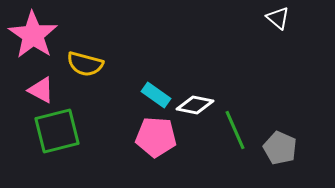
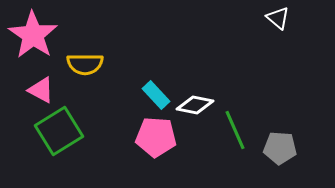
yellow semicircle: rotated 15 degrees counterclockwise
cyan rectangle: rotated 12 degrees clockwise
green square: moved 2 px right; rotated 18 degrees counterclockwise
gray pentagon: rotated 20 degrees counterclockwise
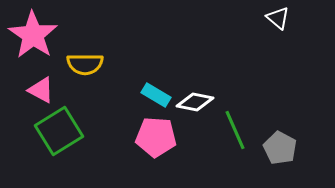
cyan rectangle: rotated 16 degrees counterclockwise
white diamond: moved 3 px up
gray pentagon: rotated 24 degrees clockwise
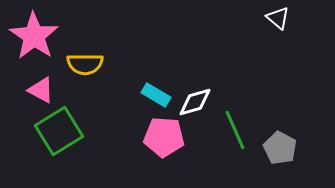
pink star: moved 1 px right, 1 px down
white diamond: rotated 27 degrees counterclockwise
pink pentagon: moved 8 px right
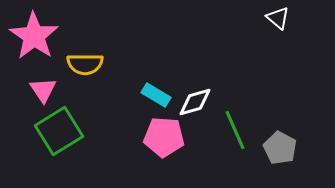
pink triangle: moved 2 px right; rotated 28 degrees clockwise
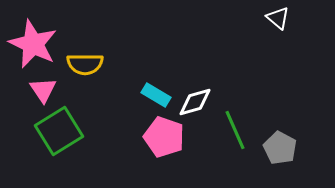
pink star: moved 1 px left, 8 px down; rotated 9 degrees counterclockwise
pink pentagon: rotated 15 degrees clockwise
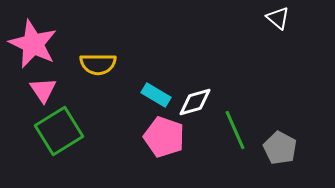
yellow semicircle: moved 13 px right
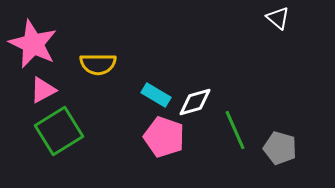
pink triangle: rotated 36 degrees clockwise
gray pentagon: rotated 12 degrees counterclockwise
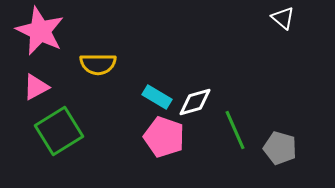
white triangle: moved 5 px right
pink star: moved 7 px right, 13 px up
pink triangle: moved 7 px left, 3 px up
cyan rectangle: moved 1 px right, 2 px down
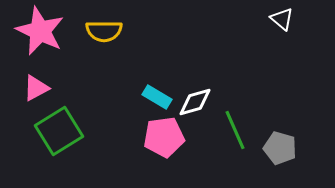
white triangle: moved 1 px left, 1 px down
yellow semicircle: moved 6 px right, 33 px up
pink triangle: moved 1 px down
pink pentagon: rotated 27 degrees counterclockwise
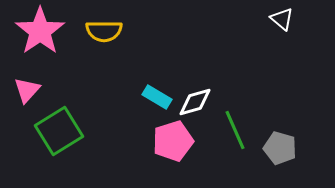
pink star: rotated 12 degrees clockwise
pink triangle: moved 9 px left, 2 px down; rotated 20 degrees counterclockwise
pink pentagon: moved 9 px right, 4 px down; rotated 9 degrees counterclockwise
